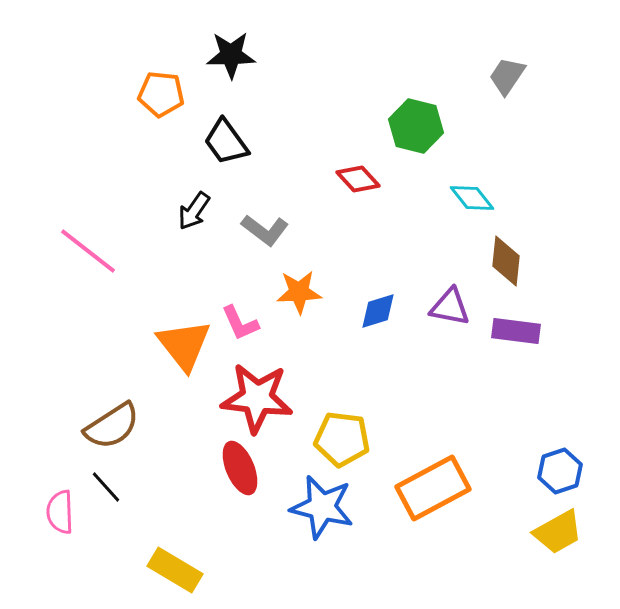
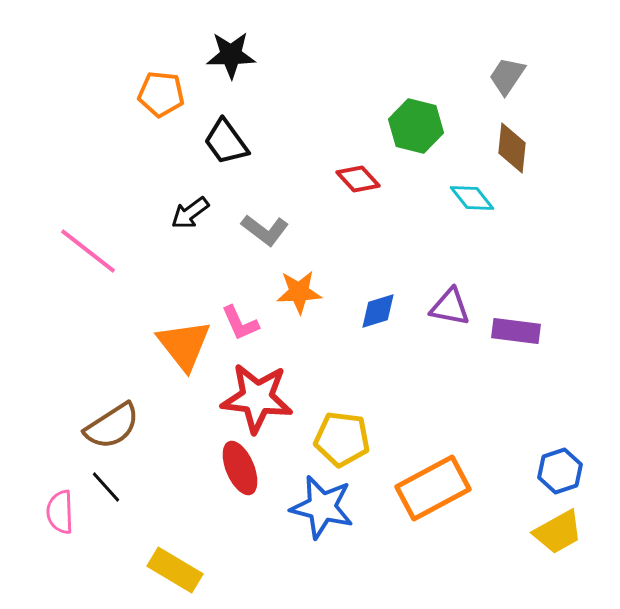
black arrow: moved 4 px left, 2 px down; rotated 18 degrees clockwise
brown diamond: moved 6 px right, 113 px up
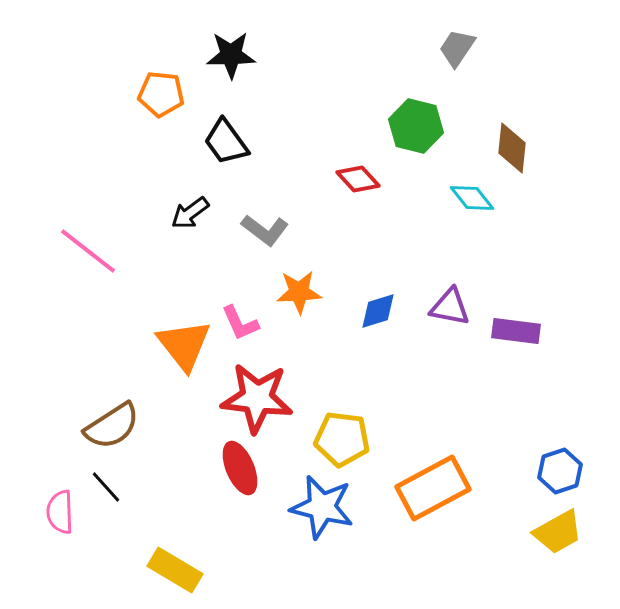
gray trapezoid: moved 50 px left, 28 px up
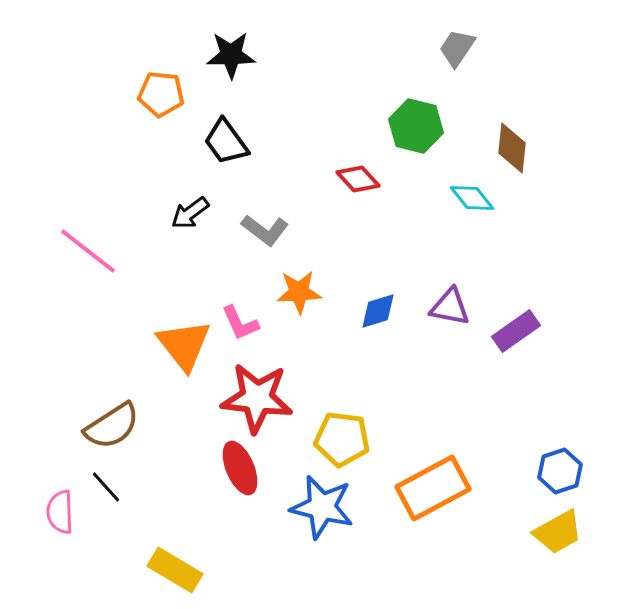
purple rectangle: rotated 42 degrees counterclockwise
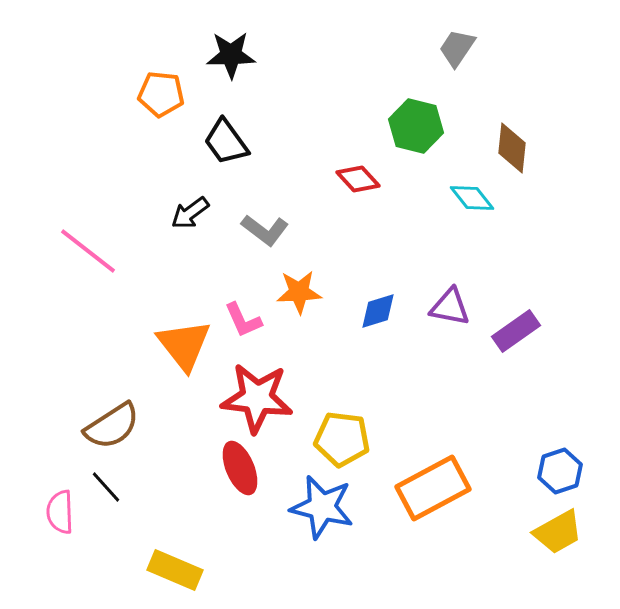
pink L-shape: moved 3 px right, 3 px up
yellow rectangle: rotated 8 degrees counterclockwise
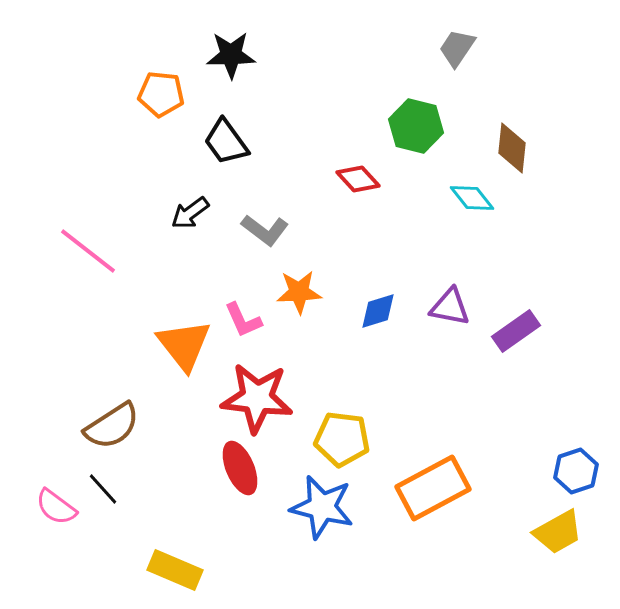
blue hexagon: moved 16 px right
black line: moved 3 px left, 2 px down
pink semicircle: moved 4 px left, 5 px up; rotated 51 degrees counterclockwise
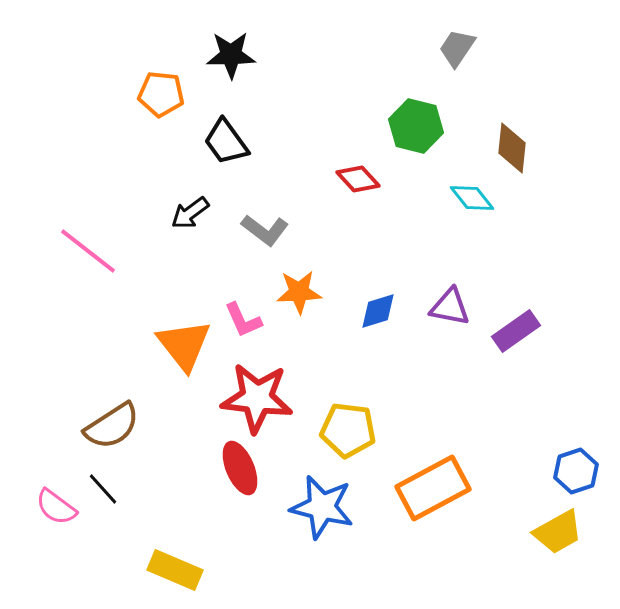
yellow pentagon: moved 6 px right, 9 px up
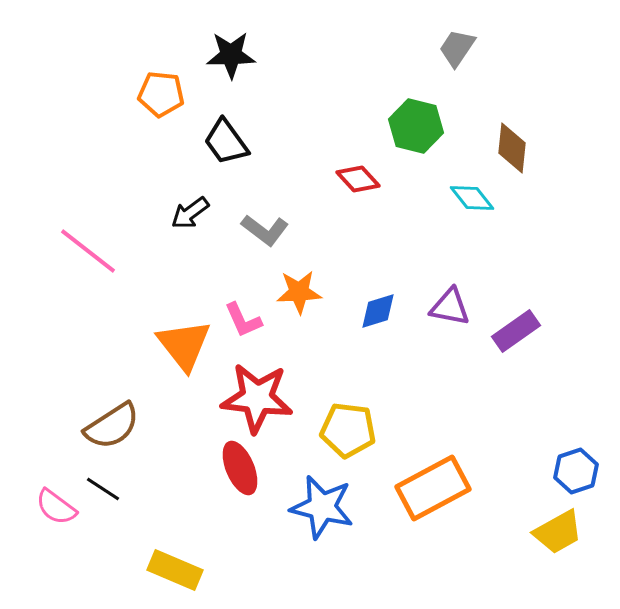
black line: rotated 15 degrees counterclockwise
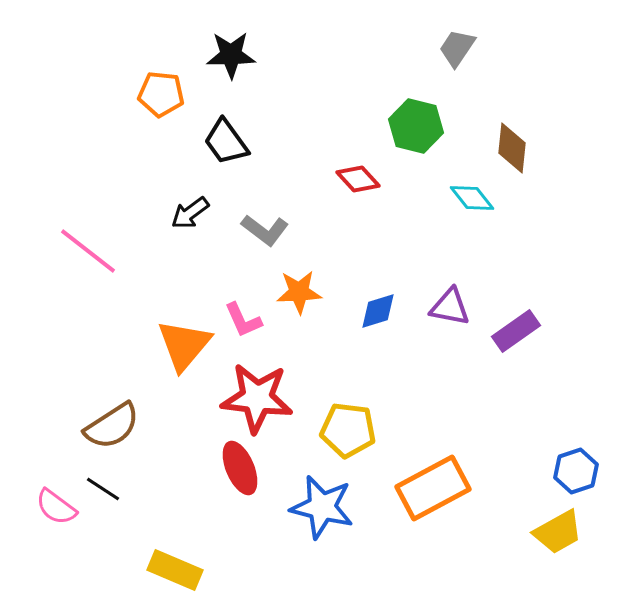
orange triangle: rotated 18 degrees clockwise
